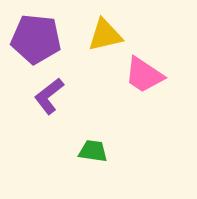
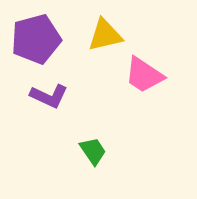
purple pentagon: rotated 21 degrees counterclockwise
purple L-shape: rotated 117 degrees counterclockwise
green trapezoid: rotated 48 degrees clockwise
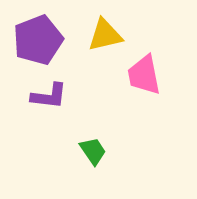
purple pentagon: moved 2 px right, 1 px down; rotated 6 degrees counterclockwise
pink trapezoid: rotated 45 degrees clockwise
purple L-shape: rotated 18 degrees counterclockwise
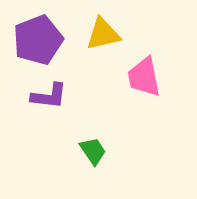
yellow triangle: moved 2 px left, 1 px up
pink trapezoid: moved 2 px down
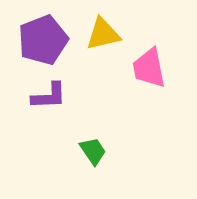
purple pentagon: moved 5 px right
pink trapezoid: moved 5 px right, 9 px up
purple L-shape: rotated 9 degrees counterclockwise
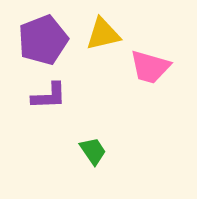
pink trapezoid: moved 1 px right, 1 px up; rotated 63 degrees counterclockwise
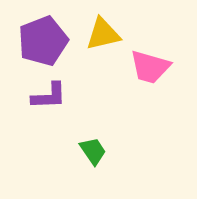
purple pentagon: moved 1 px down
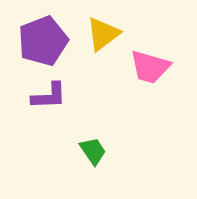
yellow triangle: rotated 24 degrees counterclockwise
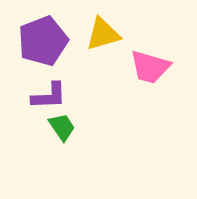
yellow triangle: rotated 21 degrees clockwise
green trapezoid: moved 31 px left, 24 px up
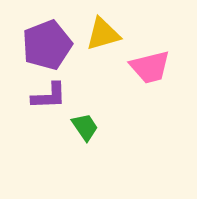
purple pentagon: moved 4 px right, 4 px down
pink trapezoid: rotated 30 degrees counterclockwise
green trapezoid: moved 23 px right
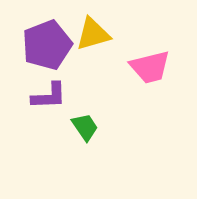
yellow triangle: moved 10 px left
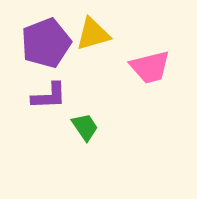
purple pentagon: moved 1 px left, 2 px up
